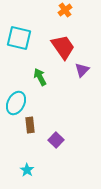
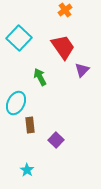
cyan square: rotated 30 degrees clockwise
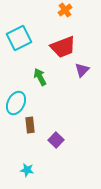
cyan square: rotated 20 degrees clockwise
red trapezoid: rotated 104 degrees clockwise
cyan star: rotated 24 degrees counterclockwise
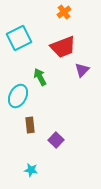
orange cross: moved 1 px left, 2 px down
cyan ellipse: moved 2 px right, 7 px up
cyan star: moved 4 px right
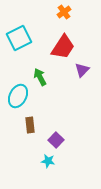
red trapezoid: rotated 36 degrees counterclockwise
cyan star: moved 17 px right, 9 px up
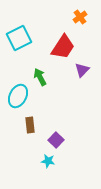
orange cross: moved 16 px right, 5 px down
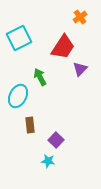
purple triangle: moved 2 px left, 1 px up
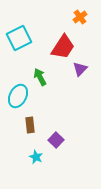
cyan star: moved 12 px left, 4 px up; rotated 16 degrees clockwise
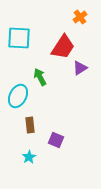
cyan square: rotated 30 degrees clockwise
purple triangle: moved 1 px up; rotated 14 degrees clockwise
purple square: rotated 21 degrees counterclockwise
cyan star: moved 7 px left; rotated 16 degrees clockwise
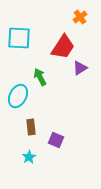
brown rectangle: moved 1 px right, 2 px down
